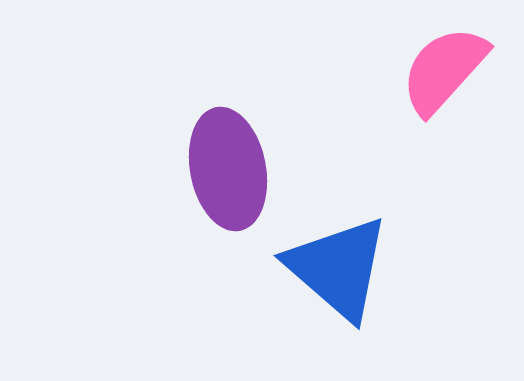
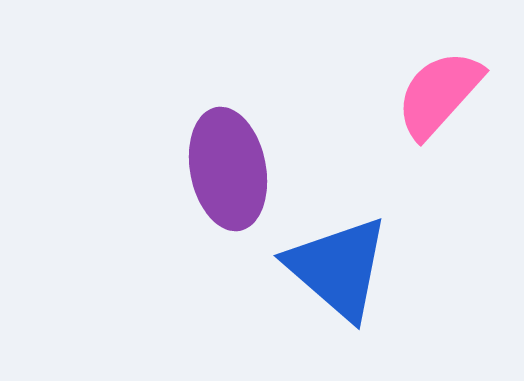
pink semicircle: moved 5 px left, 24 px down
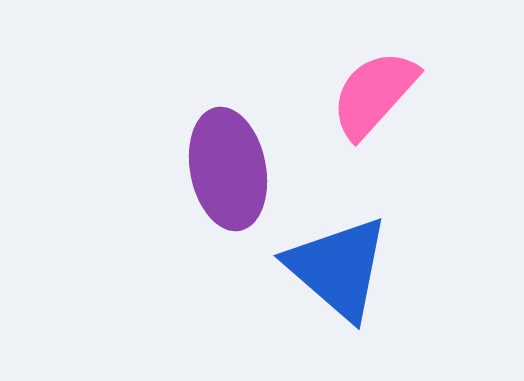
pink semicircle: moved 65 px left
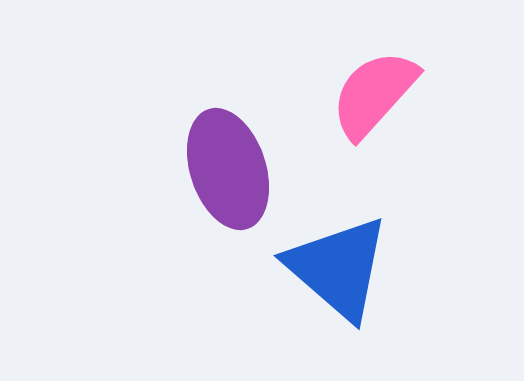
purple ellipse: rotated 7 degrees counterclockwise
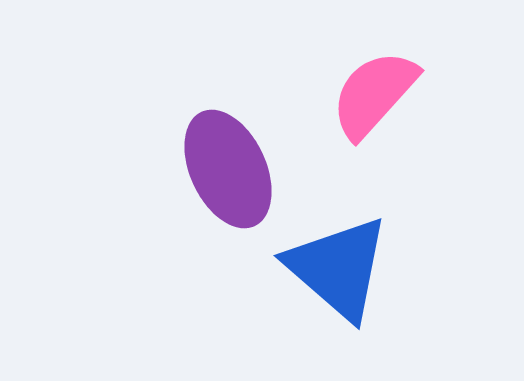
purple ellipse: rotated 7 degrees counterclockwise
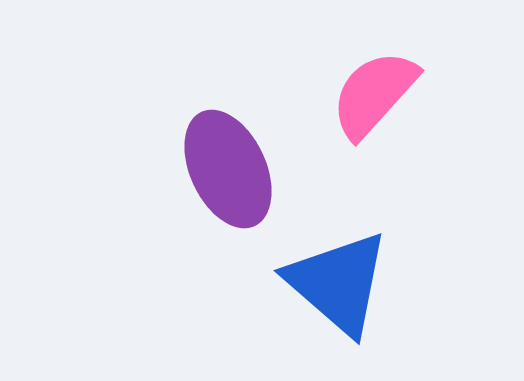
blue triangle: moved 15 px down
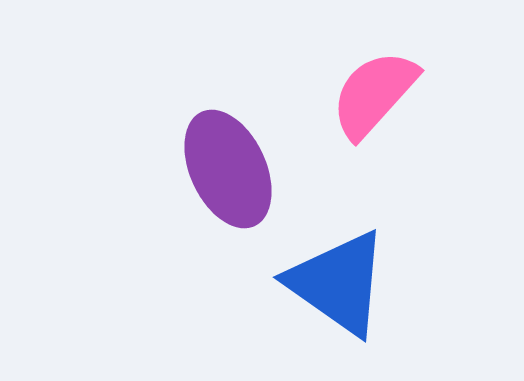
blue triangle: rotated 6 degrees counterclockwise
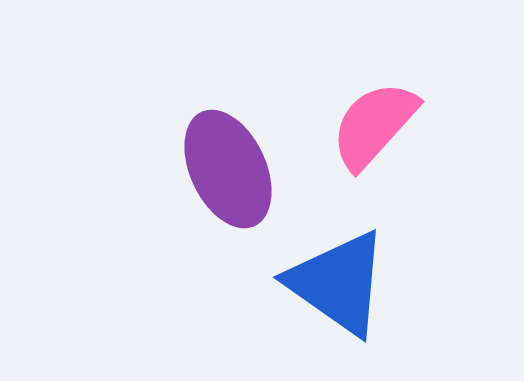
pink semicircle: moved 31 px down
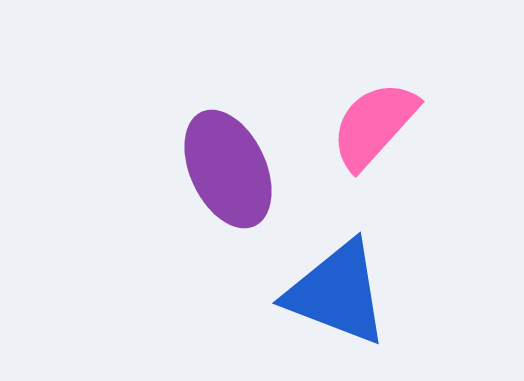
blue triangle: moved 1 px left, 10 px down; rotated 14 degrees counterclockwise
